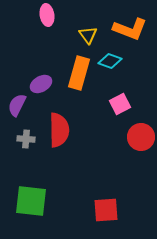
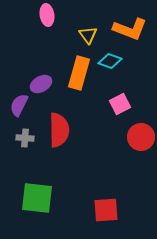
purple semicircle: moved 2 px right
gray cross: moved 1 px left, 1 px up
green square: moved 6 px right, 3 px up
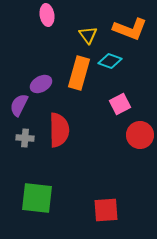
red circle: moved 1 px left, 2 px up
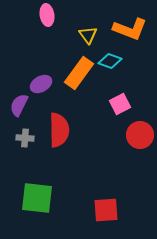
orange rectangle: rotated 20 degrees clockwise
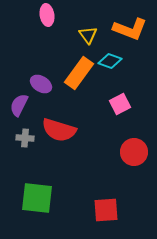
purple ellipse: rotated 60 degrees clockwise
red semicircle: rotated 108 degrees clockwise
red circle: moved 6 px left, 17 px down
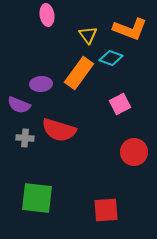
cyan diamond: moved 1 px right, 3 px up
purple ellipse: rotated 35 degrees counterclockwise
purple semicircle: rotated 95 degrees counterclockwise
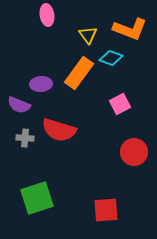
green square: rotated 24 degrees counterclockwise
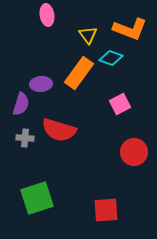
purple semicircle: moved 2 px right, 1 px up; rotated 95 degrees counterclockwise
